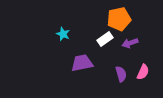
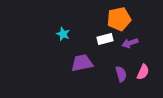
white rectangle: rotated 21 degrees clockwise
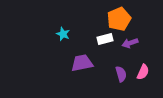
orange pentagon: rotated 10 degrees counterclockwise
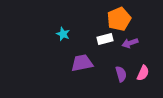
pink semicircle: moved 1 px down
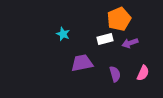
purple semicircle: moved 6 px left
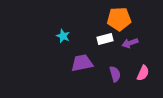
orange pentagon: rotated 20 degrees clockwise
cyan star: moved 2 px down
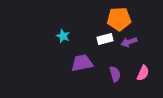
purple arrow: moved 1 px left, 1 px up
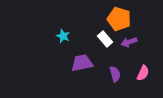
orange pentagon: rotated 20 degrees clockwise
white rectangle: rotated 63 degrees clockwise
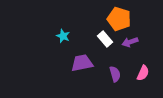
purple arrow: moved 1 px right
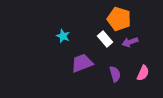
purple trapezoid: rotated 10 degrees counterclockwise
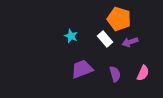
cyan star: moved 8 px right
purple trapezoid: moved 6 px down
